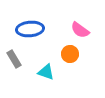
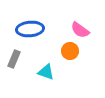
orange circle: moved 3 px up
gray rectangle: rotated 54 degrees clockwise
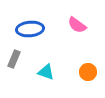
pink semicircle: moved 3 px left, 5 px up
orange circle: moved 18 px right, 21 px down
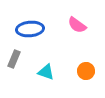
orange circle: moved 2 px left, 1 px up
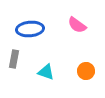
gray rectangle: rotated 12 degrees counterclockwise
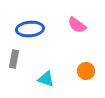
cyan triangle: moved 7 px down
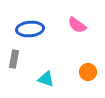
orange circle: moved 2 px right, 1 px down
